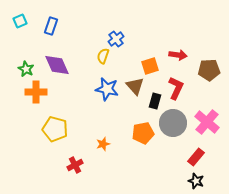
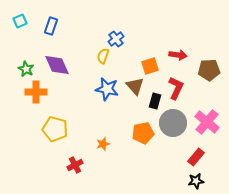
black star: rotated 28 degrees counterclockwise
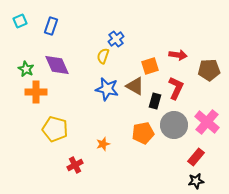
brown triangle: rotated 18 degrees counterclockwise
gray circle: moved 1 px right, 2 px down
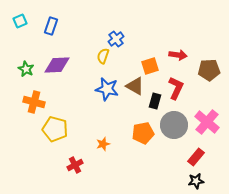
purple diamond: rotated 68 degrees counterclockwise
orange cross: moved 2 px left, 10 px down; rotated 15 degrees clockwise
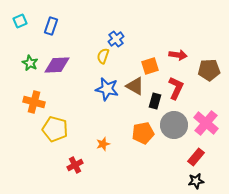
green star: moved 4 px right, 6 px up
pink cross: moved 1 px left, 1 px down
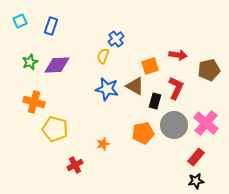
green star: moved 1 px up; rotated 21 degrees clockwise
brown pentagon: rotated 10 degrees counterclockwise
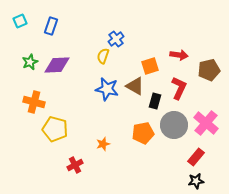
red arrow: moved 1 px right
red L-shape: moved 3 px right
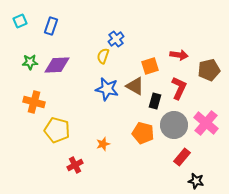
green star: rotated 21 degrees clockwise
yellow pentagon: moved 2 px right, 1 px down
orange pentagon: rotated 25 degrees clockwise
red rectangle: moved 14 px left
black star: rotated 21 degrees clockwise
